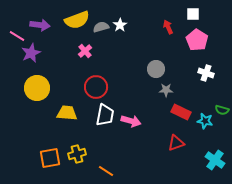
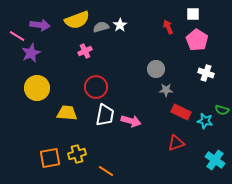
pink cross: rotated 16 degrees clockwise
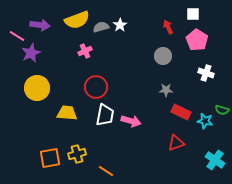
gray circle: moved 7 px right, 13 px up
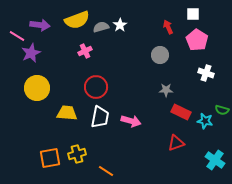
gray circle: moved 3 px left, 1 px up
white trapezoid: moved 5 px left, 2 px down
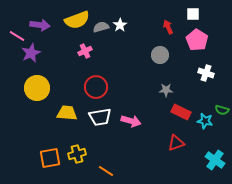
white trapezoid: rotated 70 degrees clockwise
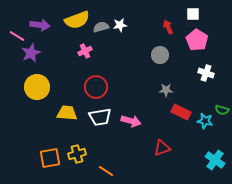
white star: rotated 24 degrees clockwise
yellow circle: moved 1 px up
red triangle: moved 14 px left, 5 px down
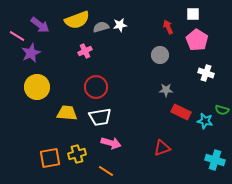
purple arrow: rotated 30 degrees clockwise
pink arrow: moved 20 px left, 22 px down
cyan cross: rotated 18 degrees counterclockwise
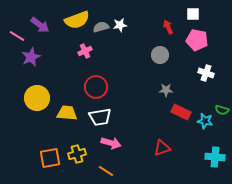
pink pentagon: rotated 20 degrees counterclockwise
purple star: moved 4 px down
yellow circle: moved 11 px down
cyan cross: moved 3 px up; rotated 12 degrees counterclockwise
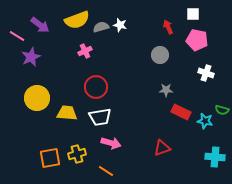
white star: rotated 24 degrees clockwise
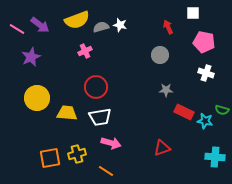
white square: moved 1 px up
pink line: moved 7 px up
pink pentagon: moved 7 px right, 2 px down
red rectangle: moved 3 px right
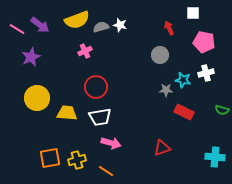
red arrow: moved 1 px right, 1 px down
white cross: rotated 35 degrees counterclockwise
cyan star: moved 22 px left, 41 px up
yellow cross: moved 6 px down
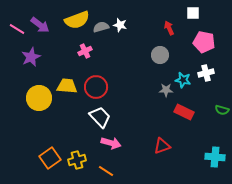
yellow circle: moved 2 px right
yellow trapezoid: moved 27 px up
white trapezoid: rotated 125 degrees counterclockwise
red triangle: moved 2 px up
orange square: rotated 25 degrees counterclockwise
